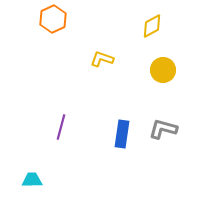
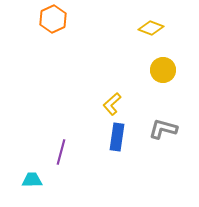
yellow diamond: moved 1 px left, 2 px down; rotated 50 degrees clockwise
yellow L-shape: moved 10 px right, 45 px down; rotated 60 degrees counterclockwise
purple line: moved 25 px down
blue rectangle: moved 5 px left, 3 px down
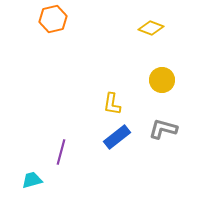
orange hexagon: rotated 12 degrees clockwise
yellow circle: moved 1 px left, 10 px down
yellow L-shape: rotated 40 degrees counterclockwise
blue rectangle: rotated 44 degrees clockwise
cyan trapezoid: rotated 15 degrees counterclockwise
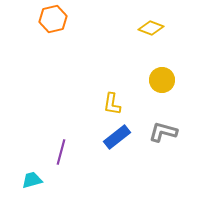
gray L-shape: moved 3 px down
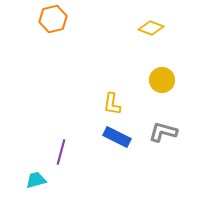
blue rectangle: rotated 64 degrees clockwise
cyan trapezoid: moved 4 px right
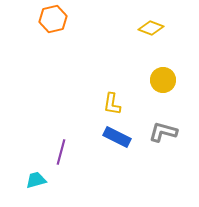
yellow circle: moved 1 px right
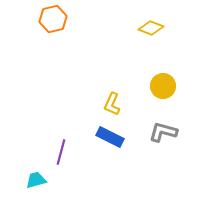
yellow circle: moved 6 px down
yellow L-shape: rotated 15 degrees clockwise
blue rectangle: moved 7 px left
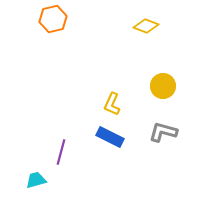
yellow diamond: moved 5 px left, 2 px up
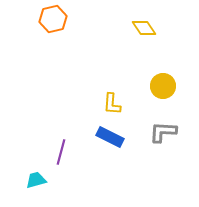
yellow diamond: moved 2 px left, 2 px down; rotated 35 degrees clockwise
yellow L-shape: rotated 20 degrees counterclockwise
gray L-shape: rotated 12 degrees counterclockwise
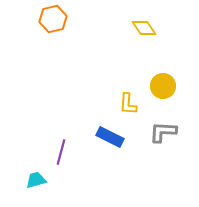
yellow L-shape: moved 16 px right
